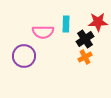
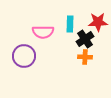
cyan rectangle: moved 4 px right
orange cross: rotated 32 degrees clockwise
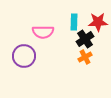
cyan rectangle: moved 4 px right, 2 px up
orange cross: rotated 32 degrees counterclockwise
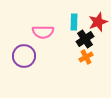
red star: rotated 18 degrees counterclockwise
orange cross: moved 1 px right
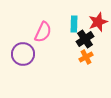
cyan rectangle: moved 2 px down
pink semicircle: rotated 65 degrees counterclockwise
purple circle: moved 1 px left, 2 px up
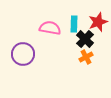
pink semicircle: moved 7 px right, 4 px up; rotated 105 degrees counterclockwise
black cross: rotated 12 degrees counterclockwise
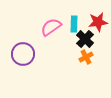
red star: rotated 12 degrees clockwise
pink semicircle: moved 1 px right, 1 px up; rotated 45 degrees counterclockwise
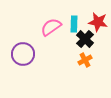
red star: rotated 18 degrees clockwise
orange cross: moved 1 px left, 3 px down
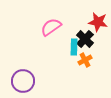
cyan rectangle: moved 23 px down
purple circle: moved 27 px down
